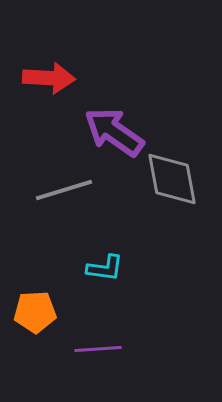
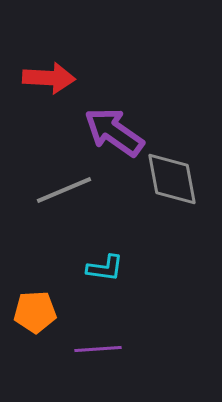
gray line: rotated 6 degrees counterclockwise
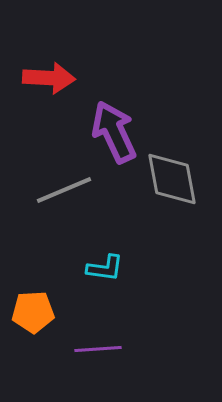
purple arrow: rotated 30 degrees clockwise
orange pentagon: moved 2 px left
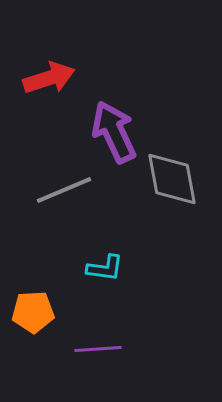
red arrow: rotated 21 degrees counterclockwise
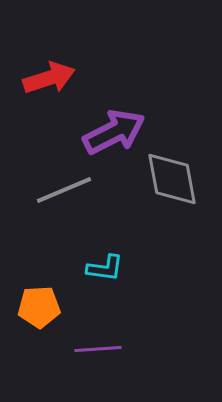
purple arrow: rotated 88 degrees clockwise
orange pentagon: moved 6 px right, 5 px up
